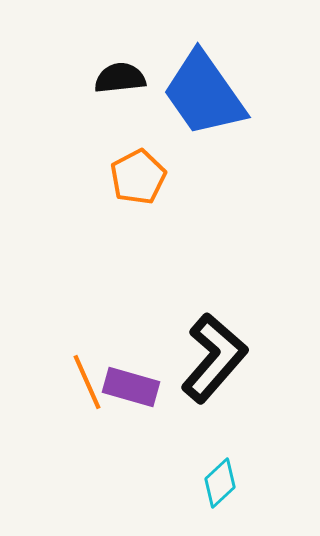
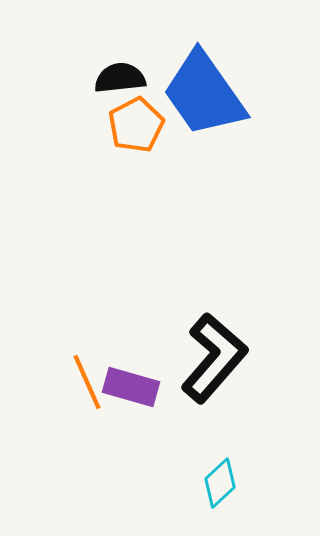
orange pentagon: moved 2 px left, 52 px up
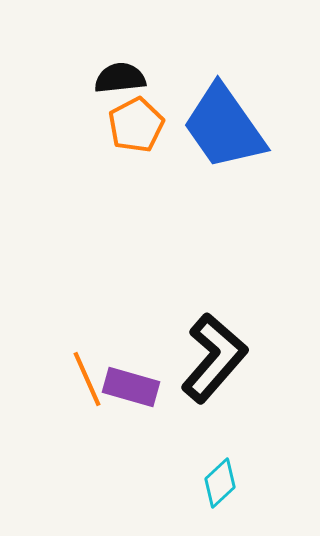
blue trapezoid: moved 20 px right, 33 px down
orange line: moved 3 px up
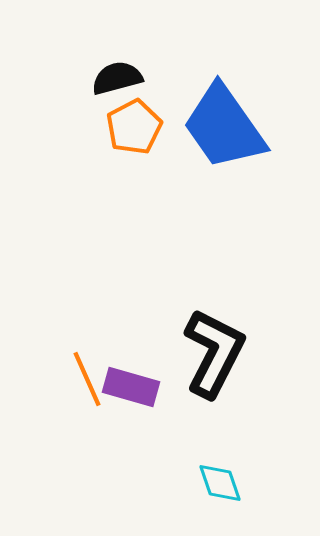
black semicircle: moved 3 px left; rotated 9 degrees counterclockwise
orange pentagon: moved 2 px left, 2 px down
black L-shape: moved 5 px up; rotated 14 degrees counterclockwise
cyan diamond: rotated 66 degrees counterclockwise
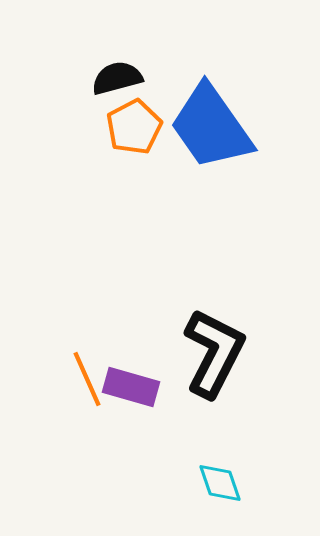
blue trapezoid: moved 13 px left
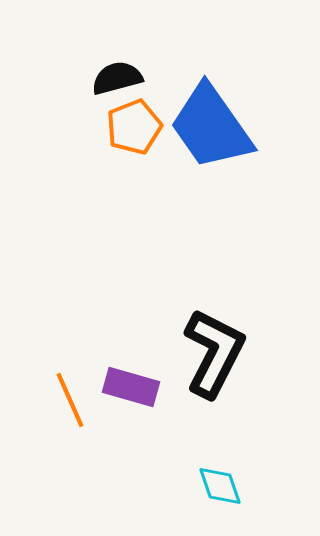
orange pentagon: rotated 6 degrees clockwise
orange line: moved 17 px left, 21 px down
cyan diamond: moved 3 px down
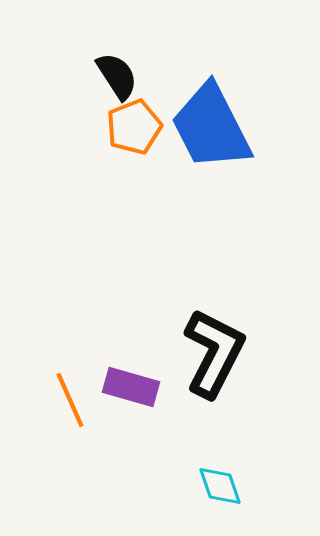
black semicircle: moved 2 px up; rotated 72 degrees clockwise
blue trapezoid: rotated 8 degrees clockwise
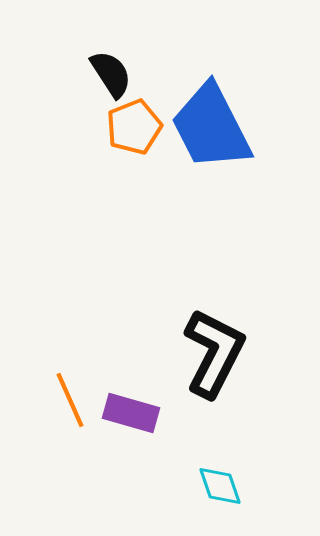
black semicircle: moved 6 px left, 2 px up
purple rectangle: moved 26 px down
